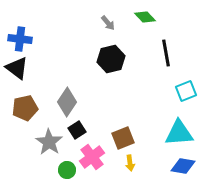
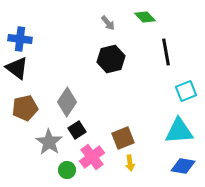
black line: moved 1 px up
cyan triangle: moved 2 px up
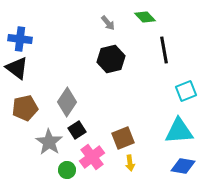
black line: moved 2 px left, 2 px up
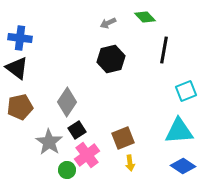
gray arrow: rotated 105 degrees clockwise
blue cross: moved 1 px up
black line: rotated 20 degrees clockwise
brown pentagon: moved 5 px left, 1 px up
pink cross: moved 5 px left, 2 px up
blue diamond: rotated 25 degrees clockwise
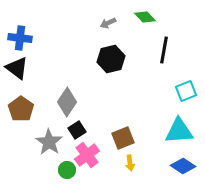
brown pentagon: moved 1 px right, 2 px down; rotated 25 degrees counterclockwise
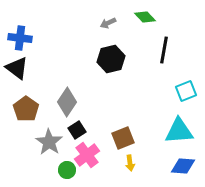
brown pentagon: moved 5 px right
blue diamond: rotated 30 degrees counterclockwise
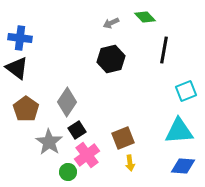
gray arrow: moved 3 px right
green circle: moved 1 px right, 2 px down
